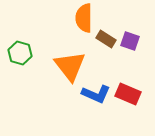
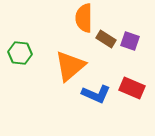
green hexagon: rotated 10 degrees counterclockwise
orange triangle: rotated 28 degrees clockwise
red rectangle: moved 4 px right, 6 px up
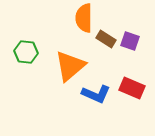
green hexagon: moved 6 px right, 1 px up
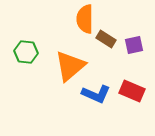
orange semicircle: moved 1 px right, 1 px down
purple square: moved 4 px right, 4 px down; rotated 30 degrees counterclockwise
red rectangle: moved 3 px down
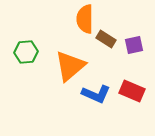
green hexagon: rotated 10 degrees counterclockwise
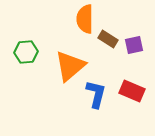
brown rectangle: moved 2 px right
blue L-shape: rotated 100 degrees counterclockwise
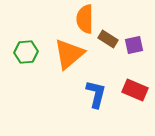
orange triangle: moved 1 px left, 12 px up
red rectangle: moved 3 px right, 1 px up
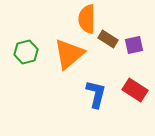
orange semicircle: moved 2 px right
green hexagon: rotated 10 degrees counterclockwise
red rectangle: rotated 10 degrees clockwise
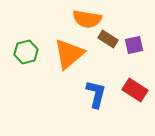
orange semicircle: rotated 80 degrees counterclockwise
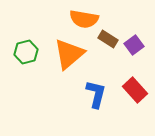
orange semicircle: moved 3 px left
purple square: rotated 24 degrees counterclockwise
red rectangle: rotated 15 degrees clockwise
